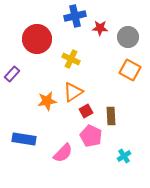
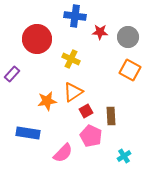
blue cross: rotated 20 degrees clockwise
red star: moved 4 px down
blue rectangle: moved 4 px right, 6 px up
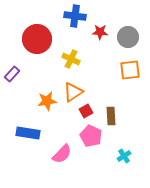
orange square: rotated 35 degrees counterclockwise
pink semicircle: moved 1 px left, 1 px down
